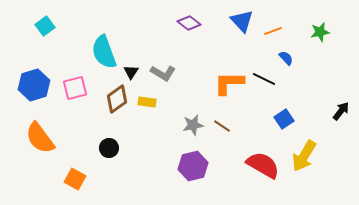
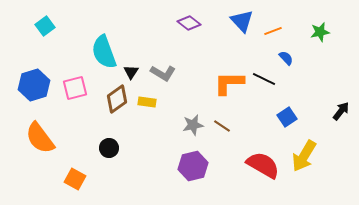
blue square: moved 3 px right, 2 px up
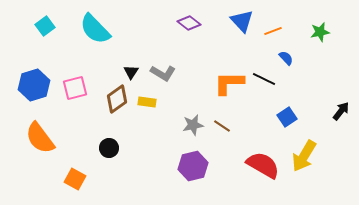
cyan semicircle: moved 9 px left, 23 px up; rotated 24 degrees counterclockwise
